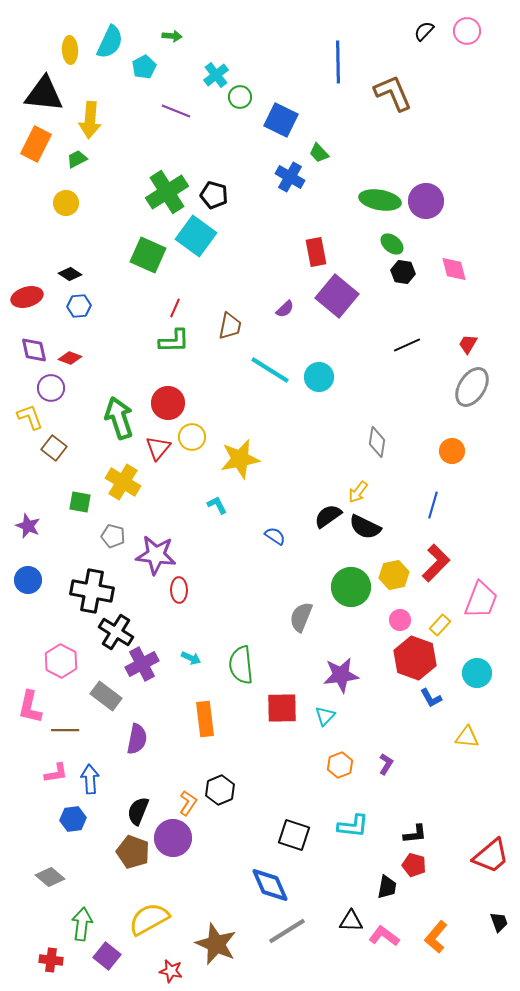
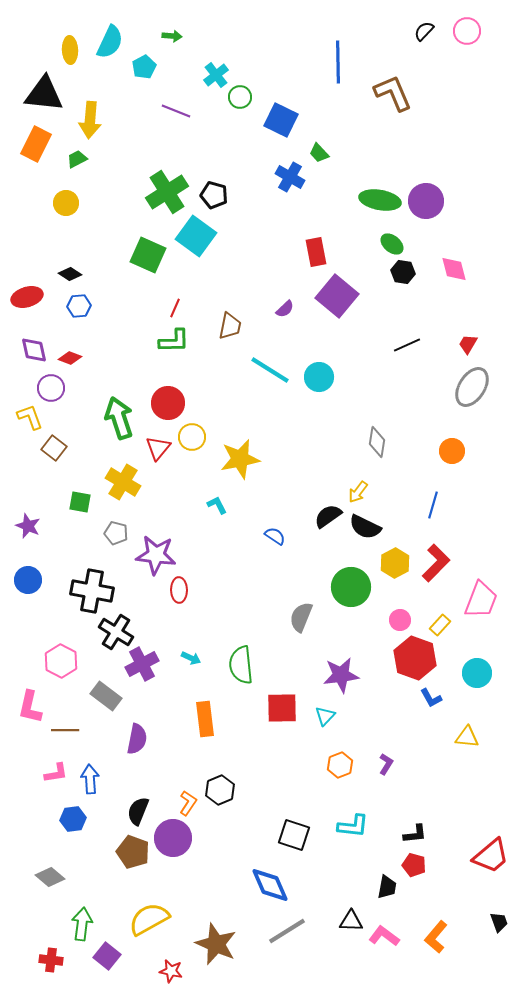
gray pentagon at (113, 536): moved 3 px right, 3 px up
yellow hexagon at (394, 575): moved 1 px right, 12 px up; rotated 16 degrees counterclockwise
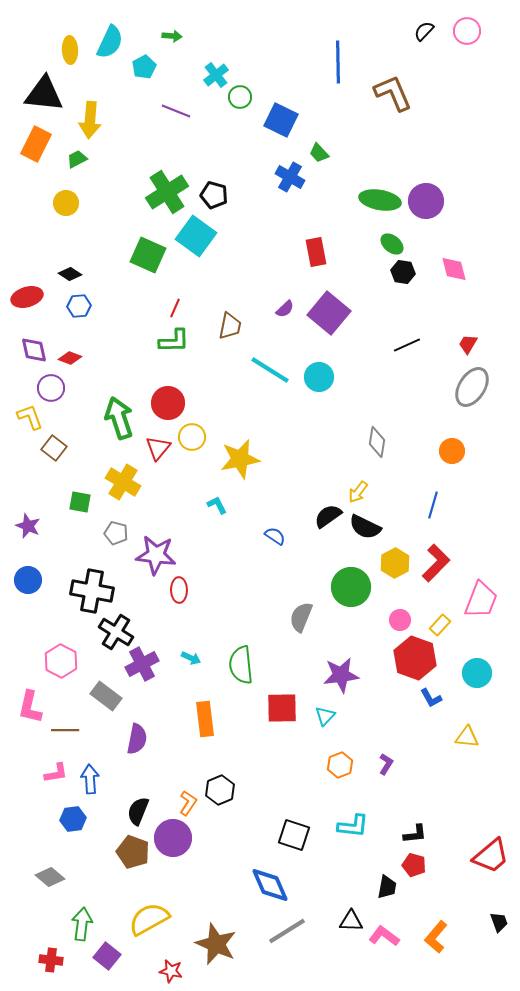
purple square at (337, 296): moved 8 px left, 17 px down
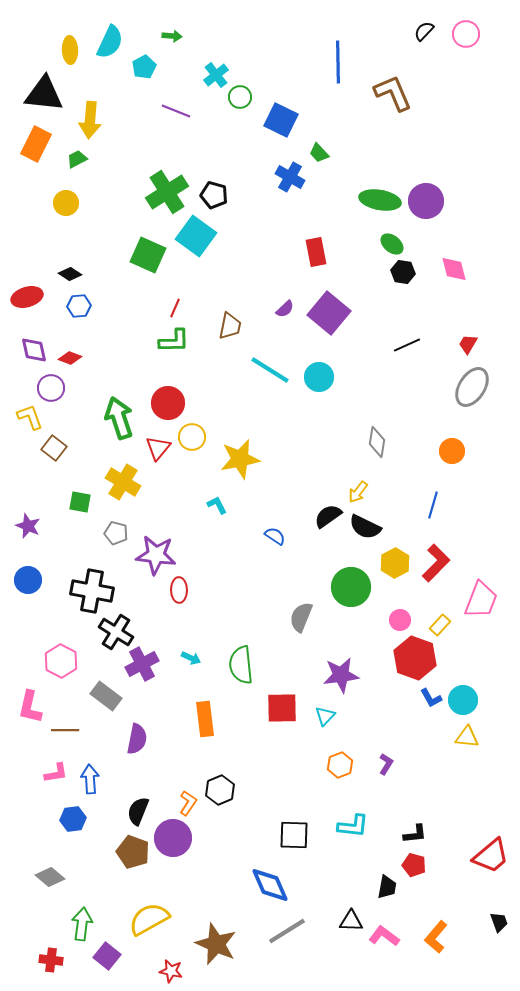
pink circle at (467, 31): moved 1 px left, 3 px down
cyan circle at (477, 673): moved 14 px left, 27 px down
black square at (294, 835): rotated 16 degrees counterclockwise
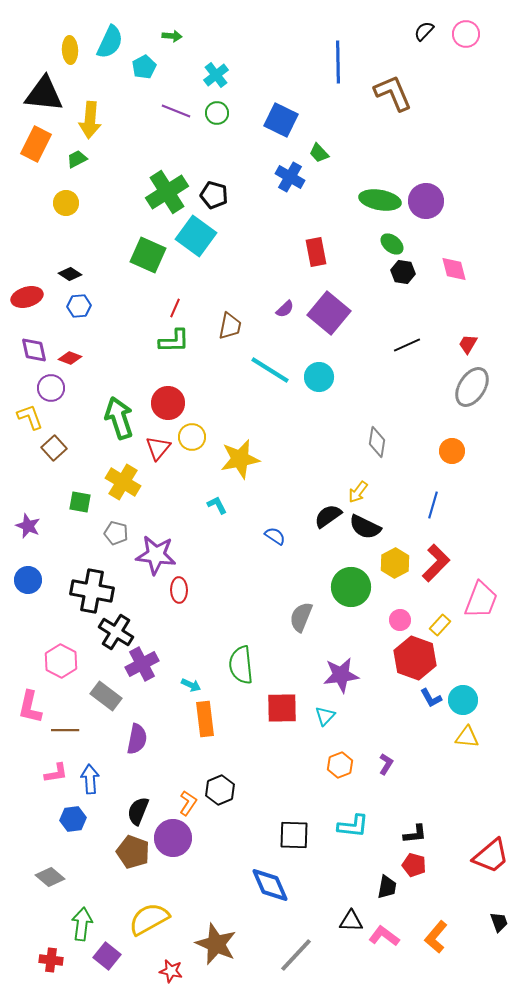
green circle at (240, 97): moved 23 px left, 16 px down
brown square at (54, 448): rotated 10 degrees clockwise
cyan arrow at (191, 658): moved 27 px down
gray line at (287, 931): moved 9 px right, 24 px down; rotated 15 degrees counterclockwise
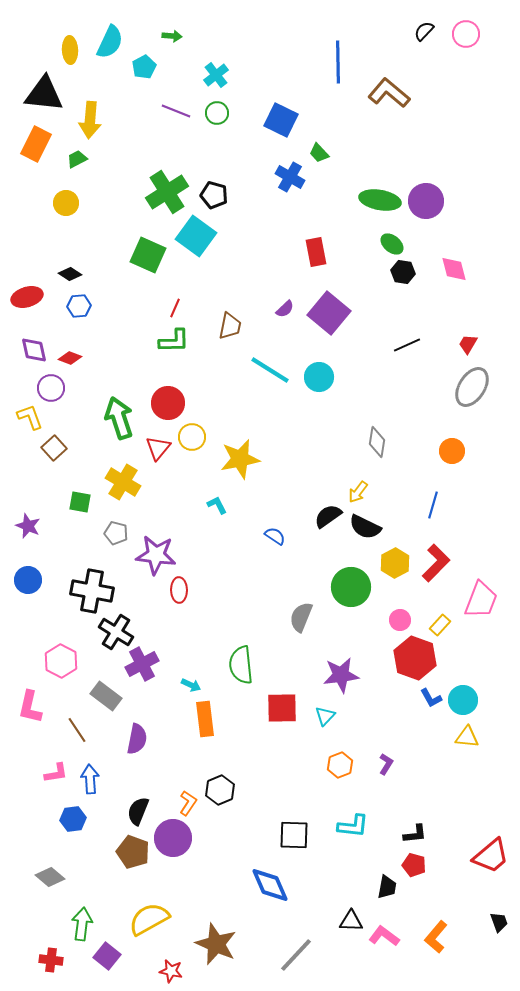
brown L-shape at (393, 93): moved 4 px left; rotated 27 degrees counterclockwise
brown line at (65, 730): moved 12 px right; rotated 56 degrees clockwise
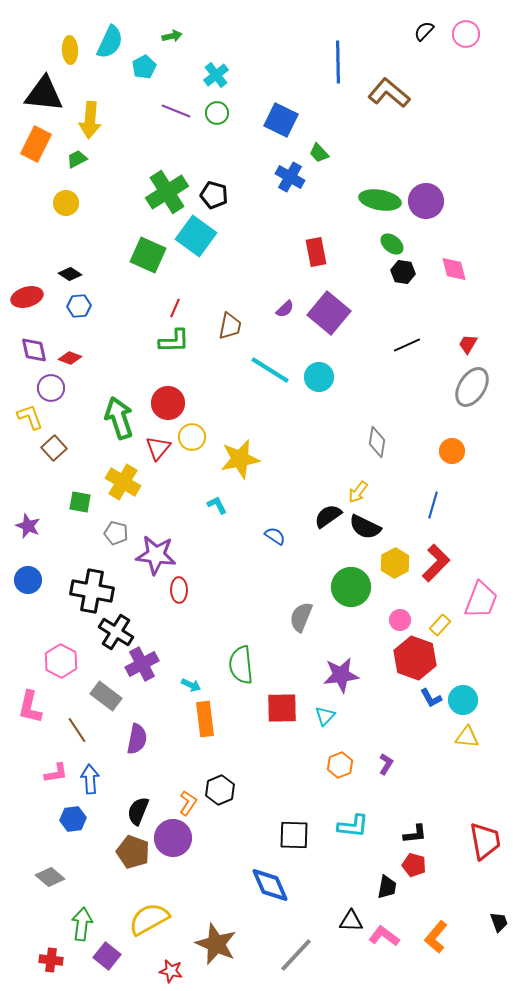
green arrow at (172, 36): rotated 18 degrees counterclockwise
red trapezoid at (491, 856): moved 6 px left, 15 px up; rotated 60 degrees counterclockwise
